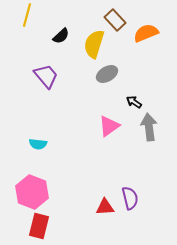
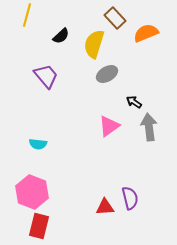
brown rectangle: moved 2 px up
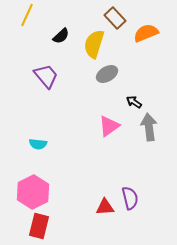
yellow line: rotated 10 degrees clockwise
pink hexagon: moved 1 px right; rotated 12 degrees clockwise
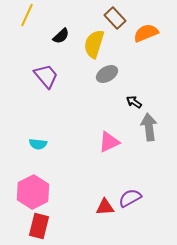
pink triangle: moved 16 px down; rotated 10 degrees clockwise
purple semicircle: rotated 105 degrees counterclockwise
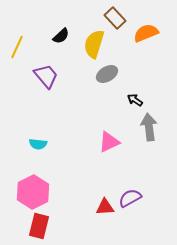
yellow line: moved 10 px left, 32 px down
black arrow: moved 1 px right, 2 px up
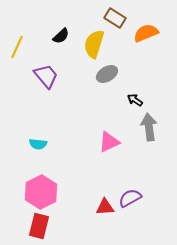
brown rectangle: rotated 15 degrees counterclockwise
pink hexagon: moved 8 px right
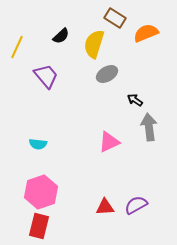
pink hexagon: rotated 8 degrees clockwise
purple semicircle: moved 6 px right, 7 px down
